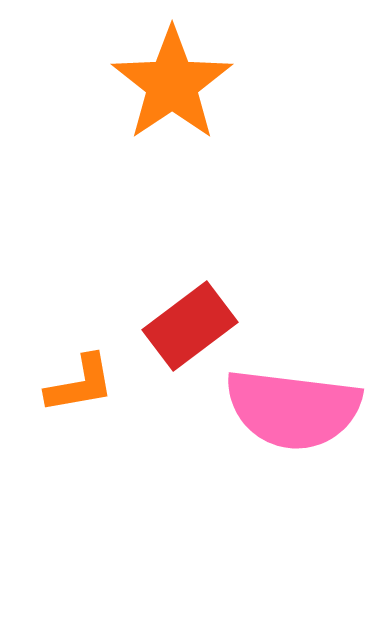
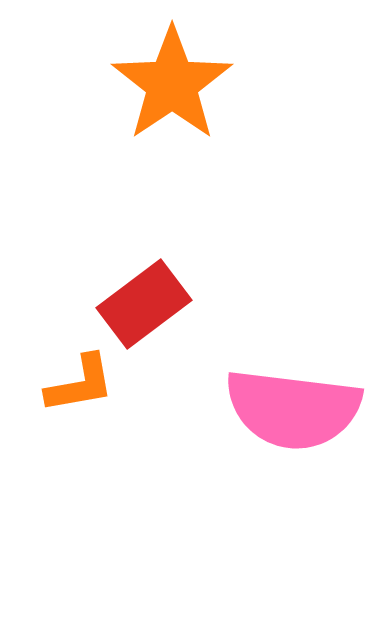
red rectangle: moved 46 px left, 22 px up
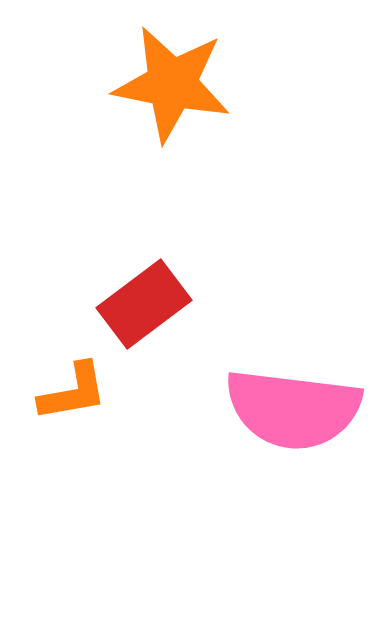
orange star: rotated 27 degrees counterclockwise
orange L-shape: moved 7 px left, 8 px down
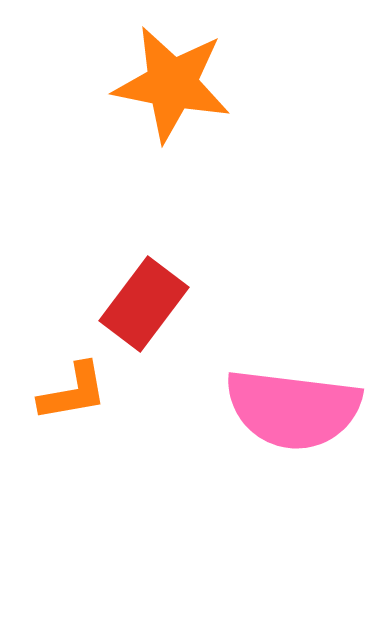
red rectangle: rotated 16 degrees counterclockwise
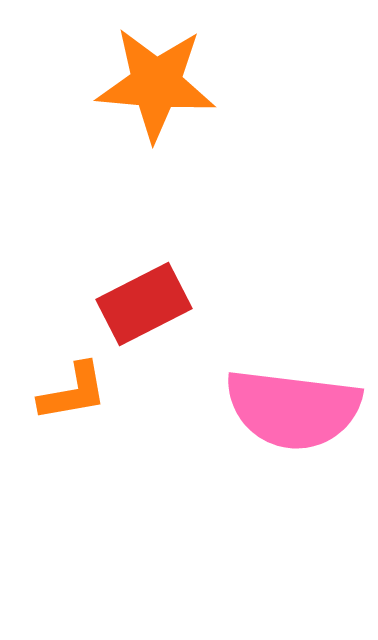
orange star: moved 16 px left; rotated 6 degrees counterclockwise
red rectangle: rotated 26 degrees clockwise
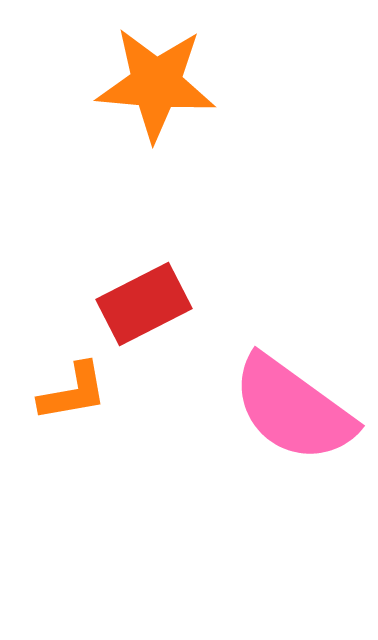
pink semicircle: rotated 29 degrees clockwise
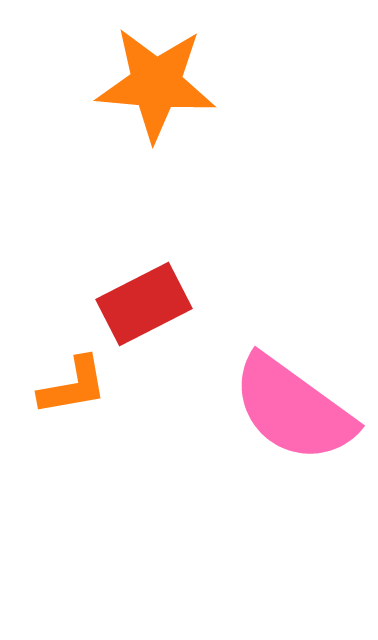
orange L-shape: moved 6 px up
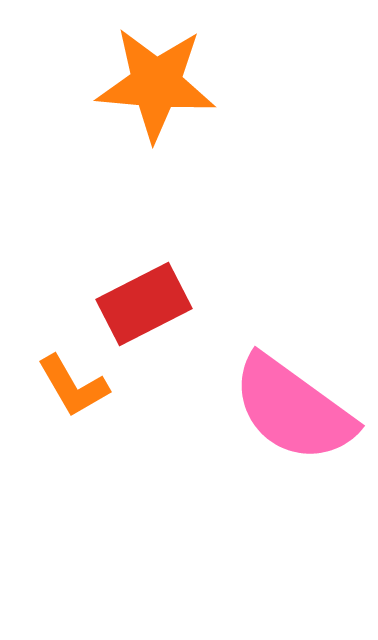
orange L-shape: rotated 70 degrees clockwise
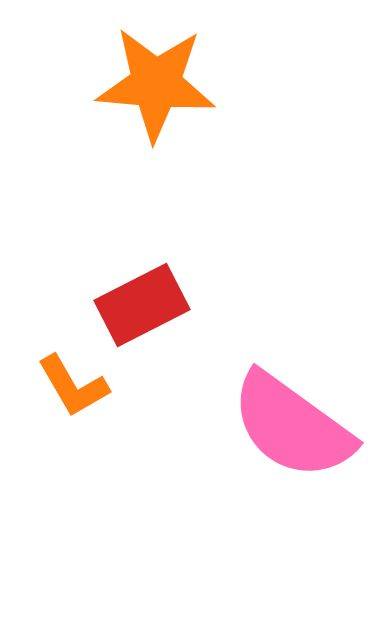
red rectangle: moved 2 px left, 1 px down
pink semicircle: moved 1 px left, 17 px down
